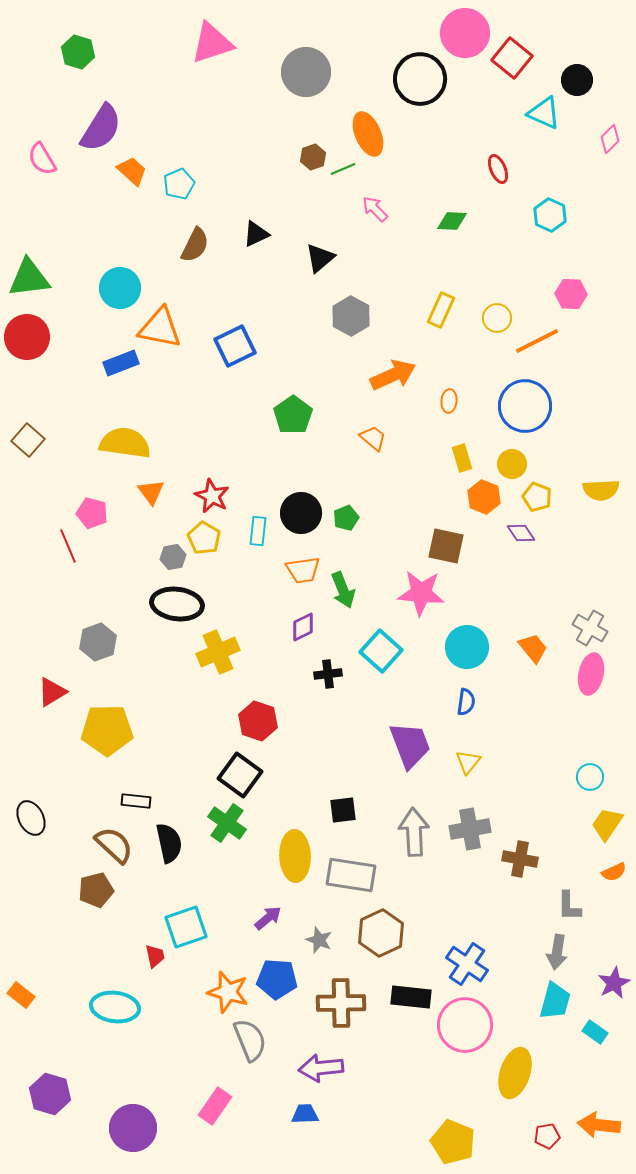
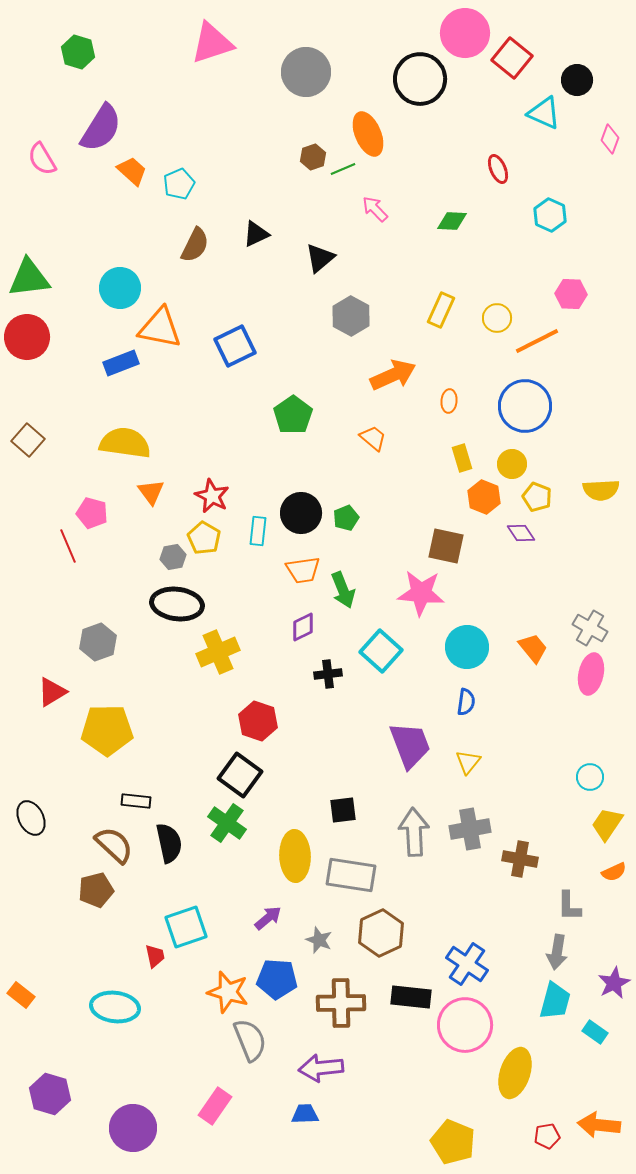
pink diamond at (610, 139): rotated 24 degrees counterclockwise
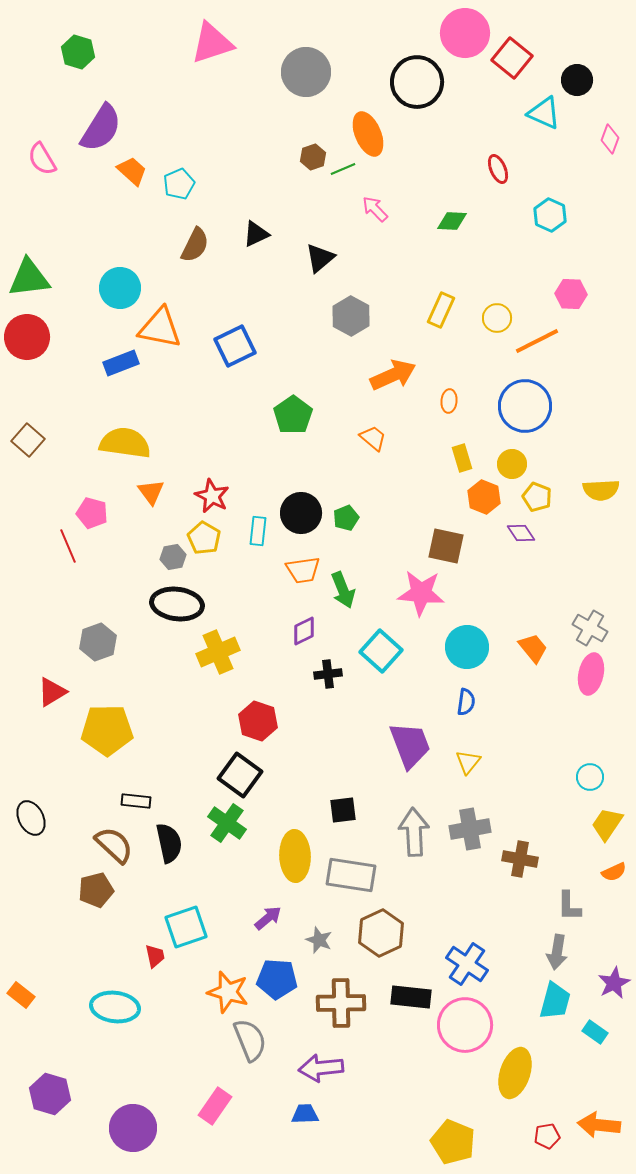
black circle at (420, 79): moved 3 px left, 3 px down
purple diamond at (303, 627): moved 1 px right, 4 px down
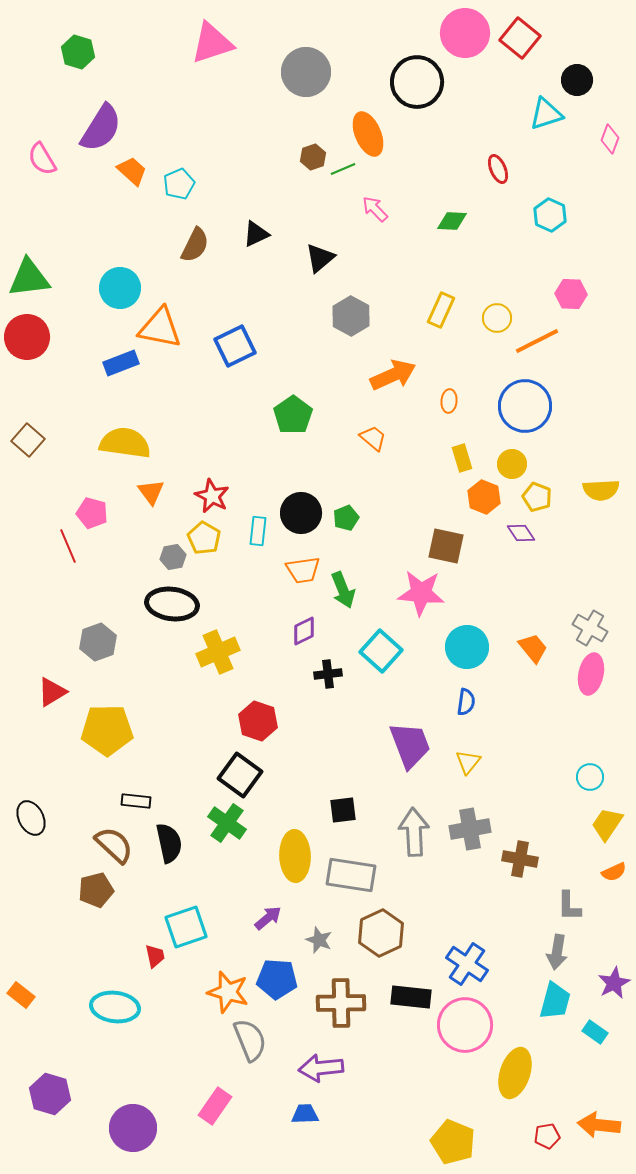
red square at (512, 58): moved 8 px right, 20 px up
cyan triangle at (544, 113): moved 2 px right, 1 px down; rotated 42 degrees counterclockwise
black ellipse at (177, 604): moved 5 px left
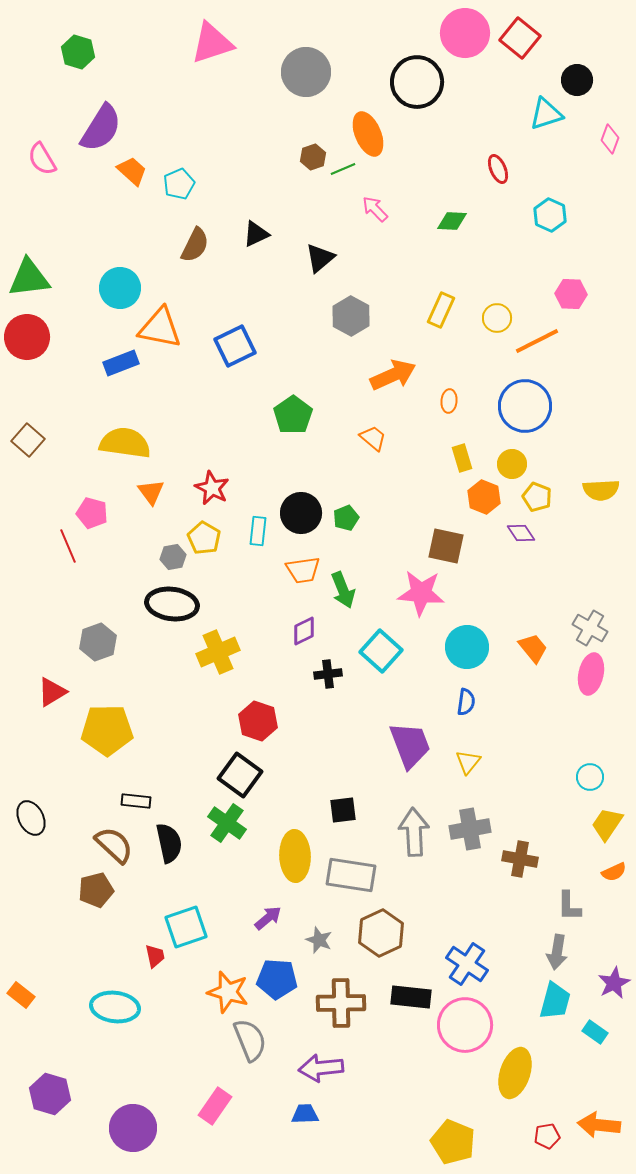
red star at (212, 496): moved 8 px up
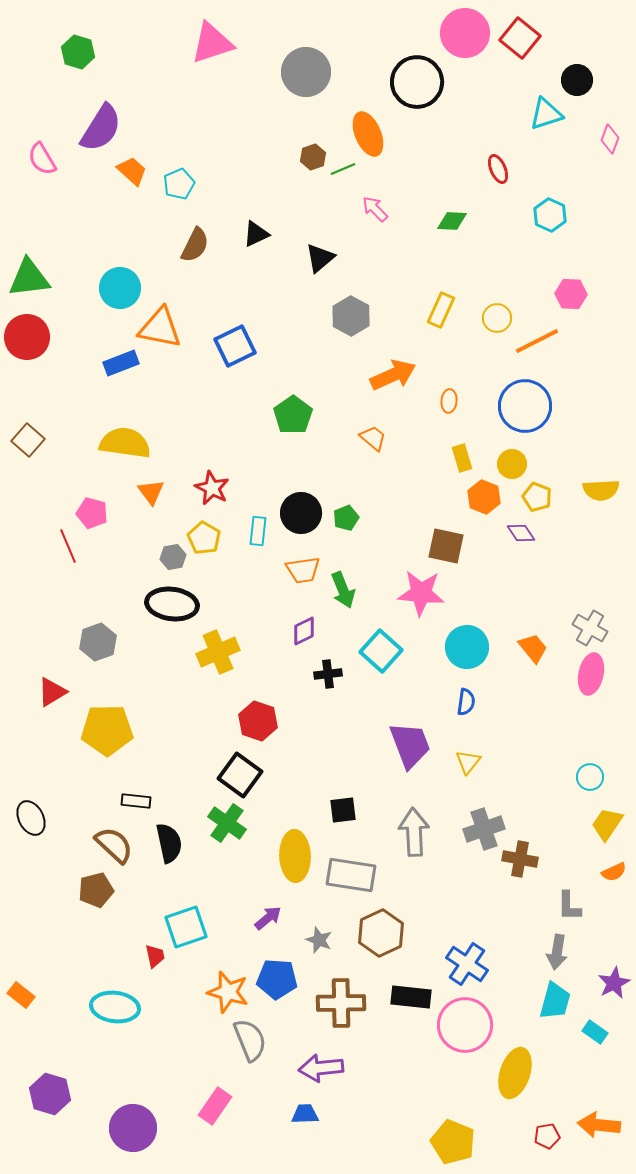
gray cross at (470, 829): moved 14 px right; rotated 9 degrees counterclockwise
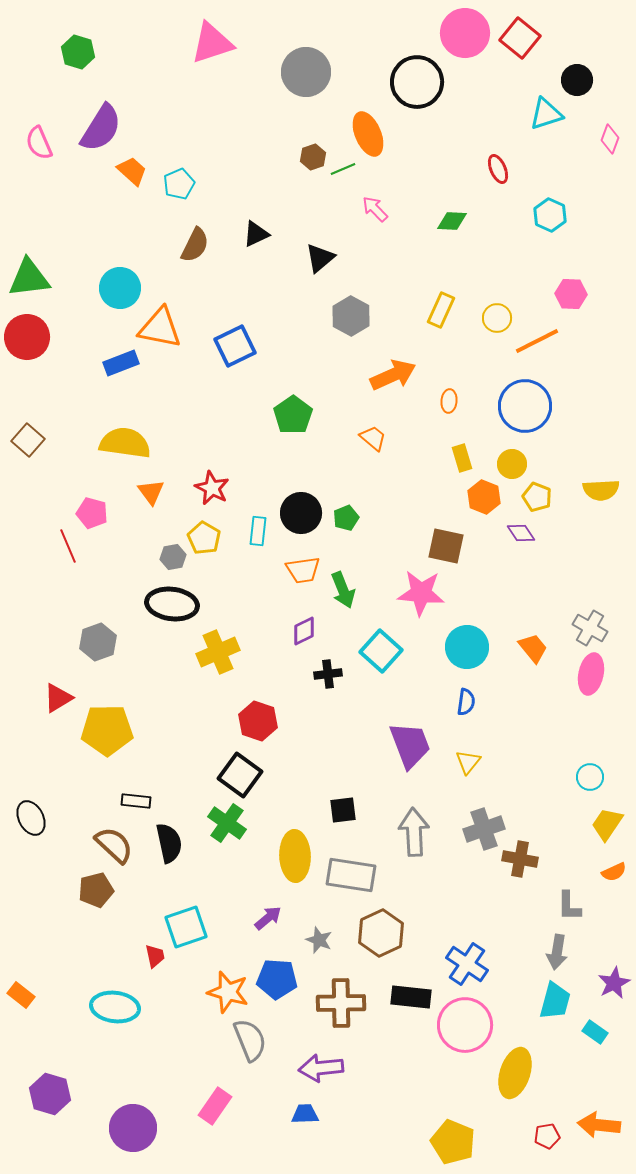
pink semicircle at (42, 159): moved 3 px left, 16 px up; rotated 8 degrees clockwise
red triangle at (52, 692): moved 6 px right, 6 px down
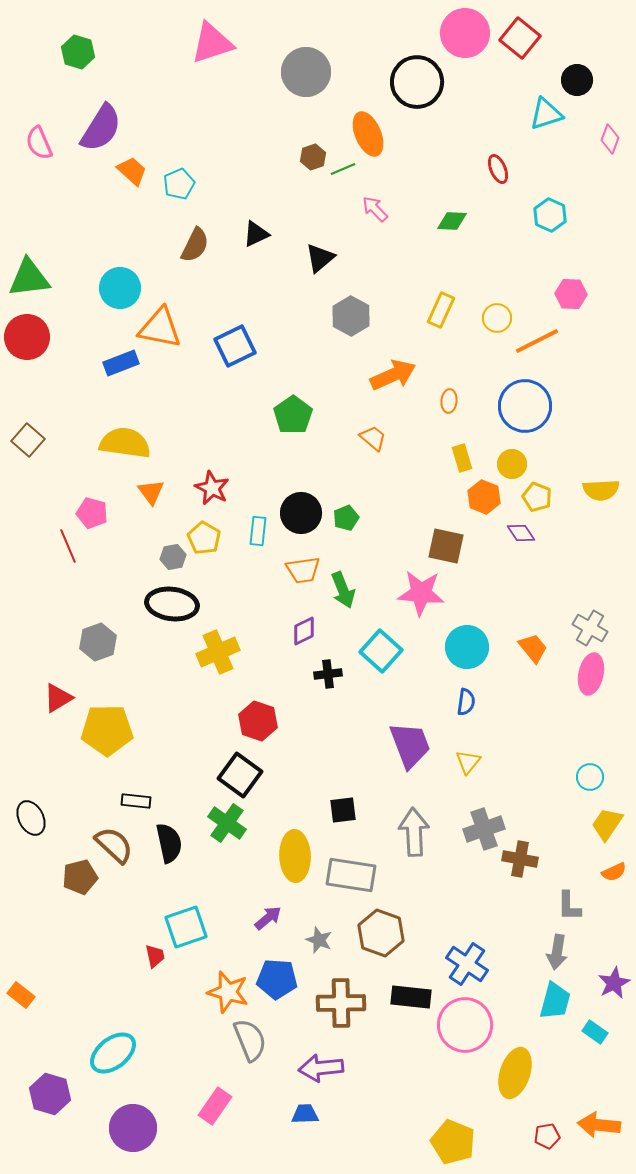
brown pentagon at (96, 890): moved 16 px left, 13 px up
brown hexagon at (381, 933): rotated 15 degrees counterclockwise
cyan ellipse at (115, 1007): moved 2 px left, 46 px down; rotated 45 degrees counterclockwise
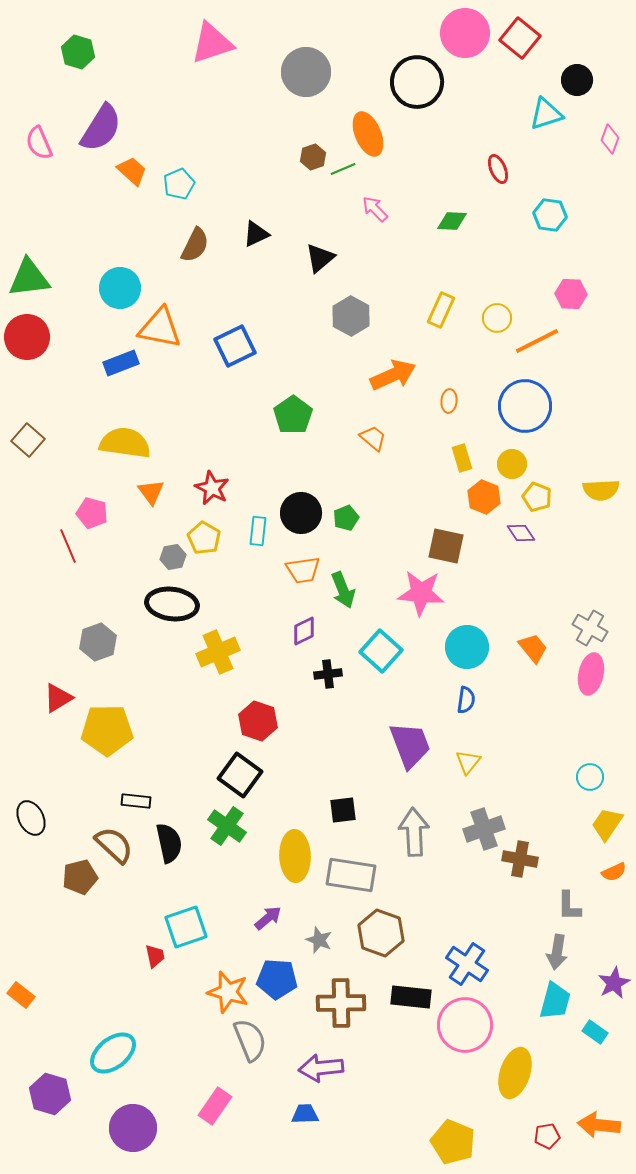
cyan hexagon at (550, 215): rotated 16 degrees counterclockwise
blue semicircle at (466, 702): moved 2 px up
green cross at (227, 823): moved 3 px down
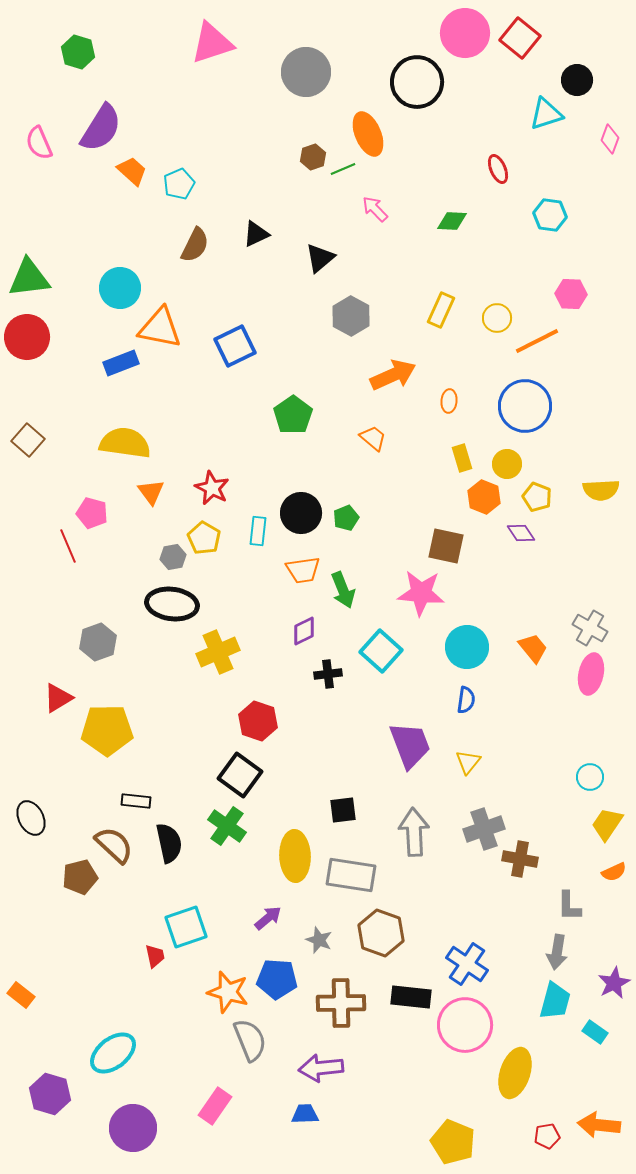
yellow circle at (512, 464): moved 5 px left
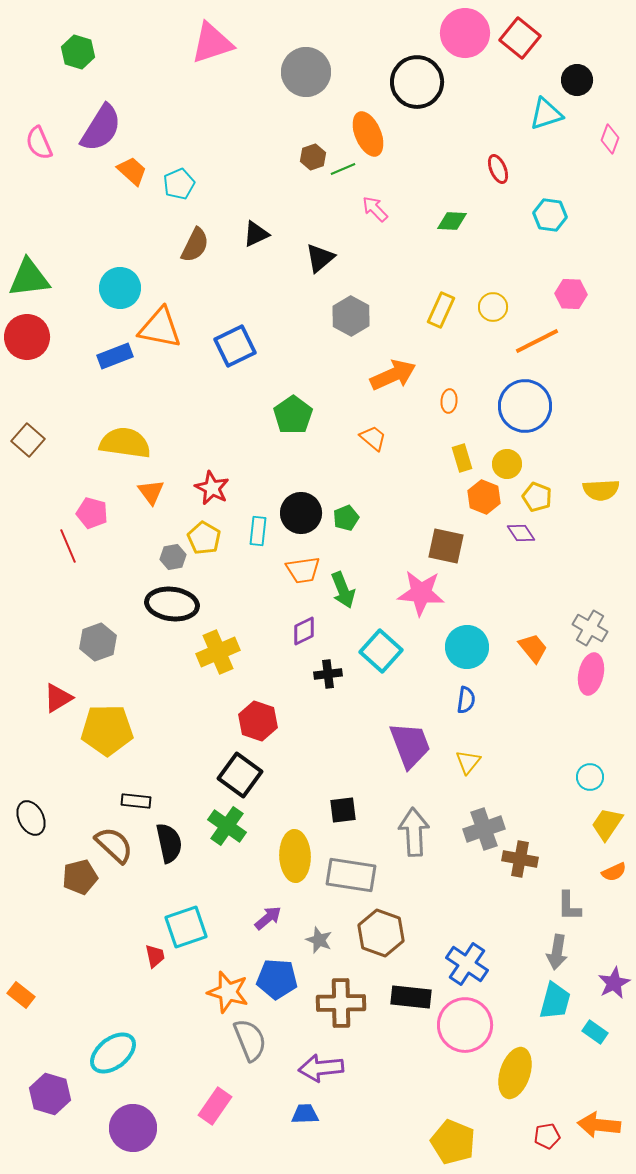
yellow circle at (497, 318): moved 4 px left, 11 px up
blue rectangle at (121, 363): moved 6 px left, 7 px up
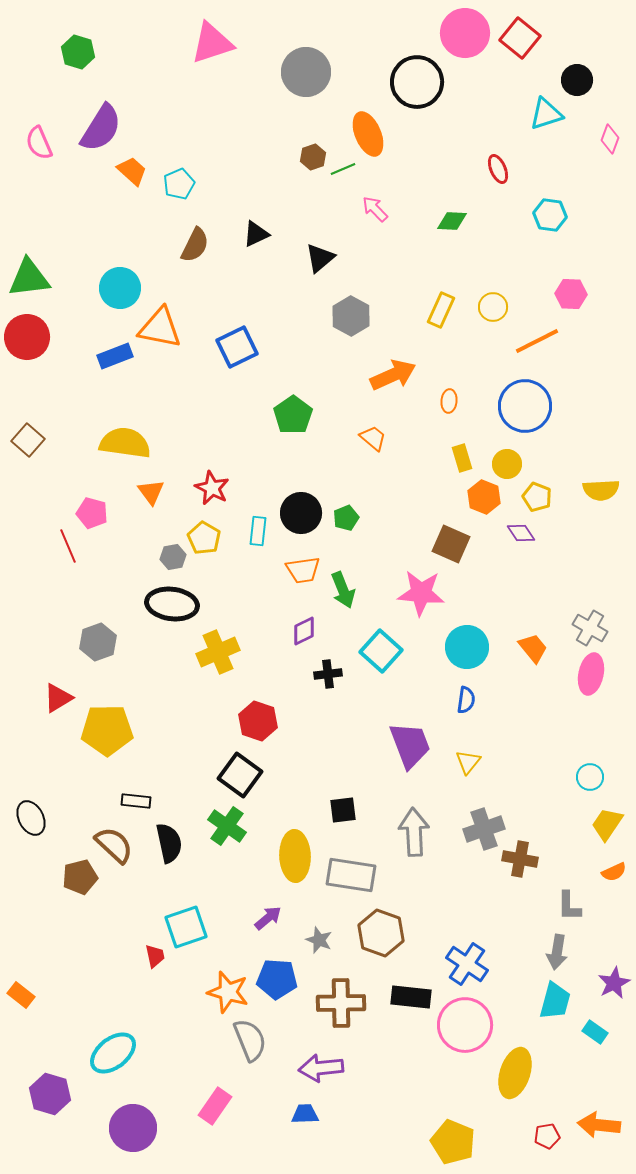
blue square at (235, 346): moved 2 px right, 1 px down
brown square at (446, 546): moved 5 px right, 2 px up; rotated 12 degrees clockwise
